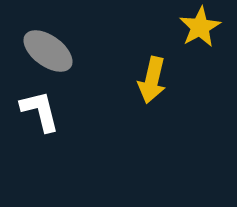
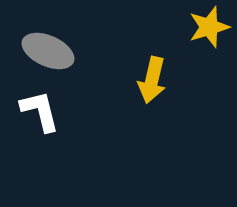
yellow star: moved 9 px right; rotated 12 degrees clockwise
gray ellipse: rotated 12 degrees counterclockwise
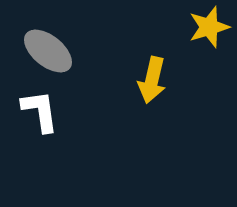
gray ellipse: rotated 15 degrees clockwise
white L-shape: rotated 6 degrees clockwise
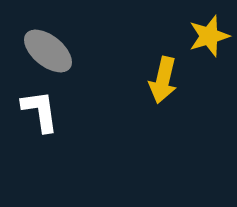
yellow star: moved 9 px down
yellow arrow: moved 11 px right
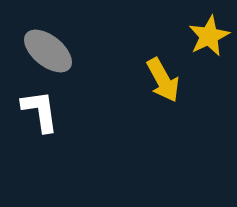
yellow star: rotated 9 degrees counterclockwise
yellow arrow: rotated 42 degrees counterclockwise
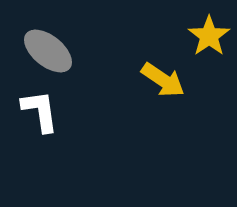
yellow star: rotated 9 degrees counterclockwise
yellow arrow: rotated 27 degrees counterclockwise
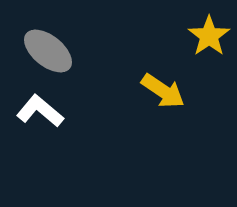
yellow arrow: moved 11 px down
white L-shape: rotated 42 degrees counterclockwise
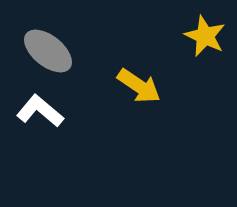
yellow star: moved 4 px left; rotated 12 degrees counterclockwise
yellow arrow: moved 24 px left, 5 px up
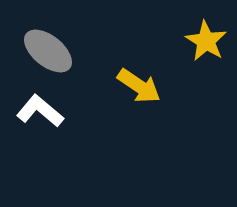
yellow star: moved 1 px right, 5 px down; rotated 6 degrees clockwise
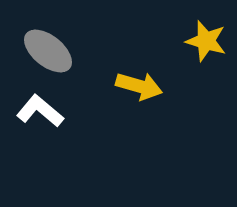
yellow star: rotated 15 degrees counterclockwise
yellow arrow: rotated 18 degrees counterclockwise
